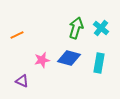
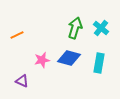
green arrow: moved 1 px left
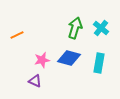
purple triangle: moved 13 px right
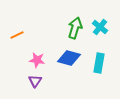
cyan cross: moved 1 px left, 1 px up
pink star: moved 5 px left; rotated 21 degrees clockwise
purple triangle: rotated 40 degrees clockwise
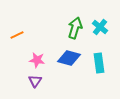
cyan rectangle: rotated 18 degrees counterclockwise
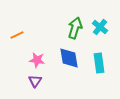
blue diamond: rotated 65 degrees clockwise
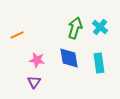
purple triangle: moved 1 px left, 1 px down
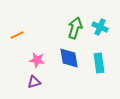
cyan cross: rotated 14 degrees counterclockwise
purple triangle: rotated 40 degrees clockwise
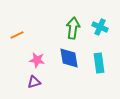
green arrow: moved 2 px left; rotated 10 degrees counterclockwise
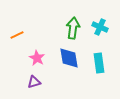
pink star: moved 2 px up; rotated 21 degrees clockwise
